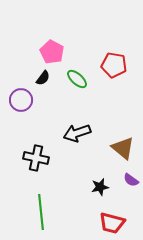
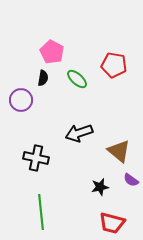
black semicircle: rotated 28 degrees counterclockwise
black arrow: moved 2 px right
brown triangle: moved 4 px left, 3 px down
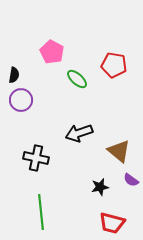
black semicircle: moved 29 px left, 3 px up
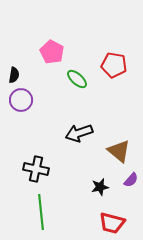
black cross: moved 11 px down
purple semicircle: rotated 84 degrees counterclockwise
